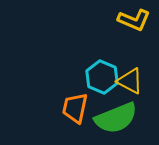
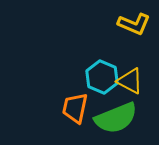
yellow L-shape: moved 4 px down
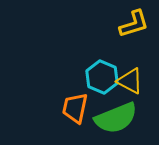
yellow L-shape: rotated 40 degrees counterclockwise
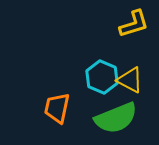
yellow triangle: moved 1 px up
orange trapezoid: moved 18 px left
